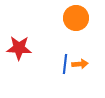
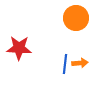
orange arrow: moved 1 px up
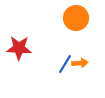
blue line: rotated 24 degrees clockwise
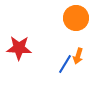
orange arrow: moved 2 px left, 7 px up; rotated 112 degrees clockwise
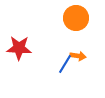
orange arrow: rotated 98 degrees counterclockwise
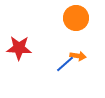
blue line: rotated 18 degrees clockwise
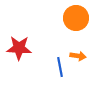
blue line: moved 5 px left, 3 px down; rotated 60 degrees counterclockwise
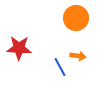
blue line: rotated 18 degrees counterclockwise
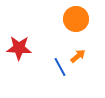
orange circle: moved 1 px down
orange arrow: rotated 49 degrees counterclockwise
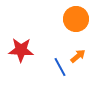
red star: moved 2 px right, 2 px down
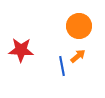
orange circle: moved 3 px right, 7 px down
blue line: moved 2 px right, 1 px up; rotated 18 degrees clockwise
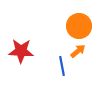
red star: moved 1 px down
orange arrow: moved 5 px up
